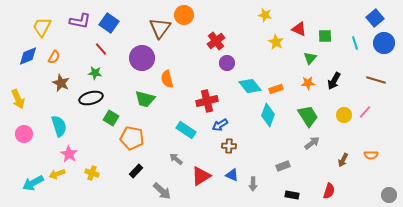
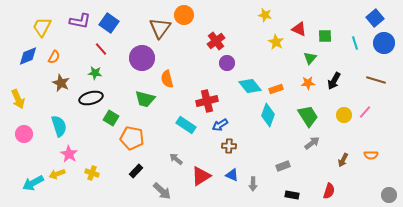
cyan rectangle at (186, 130): moved 5 px up
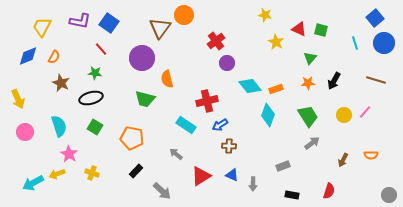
green square at (325, 36): moved 4 px left, 6 px up; rotated 16 degrees clockwise
green square at (111, 118): moved 16 px left, 9 px down
pink circle at (24, 134): moved 1 px right, 2 px up
gray arrow at (176, 159): moved 5 px up
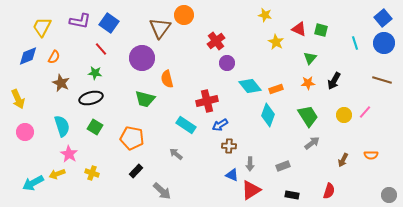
blue square at (375, 18): moved 8 px right
brown line at (376, 80): moved 6 px right
cyan semicircle at (59, 126): moved 3 px right
red triangle at (201, 176): moved 50 px right, 14 px down
gray arrow at (253, 184): moved 3 px left, 20 px up
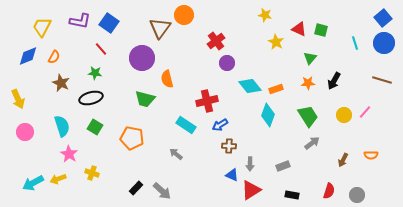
black rectangle at (136, 171): moved 17 px down
yellow arrow at (57, 174): moved 1 px right, 5 px down
gray circle at (389, 195): moved 32 px left
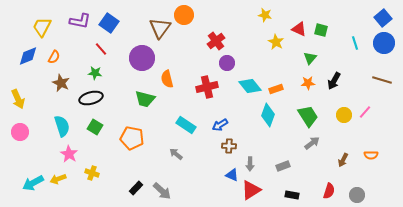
red cross at (207, 101): moved 14 px up
pink circle at (25, 132): moved 5 px left
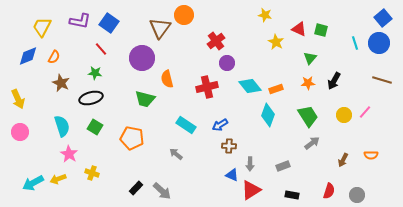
blue circle at (384, 43): moved 5 px left
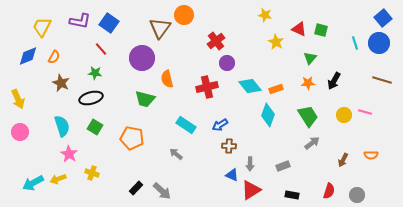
pink line at (365, 112): rotated 64 degrees clockwise
